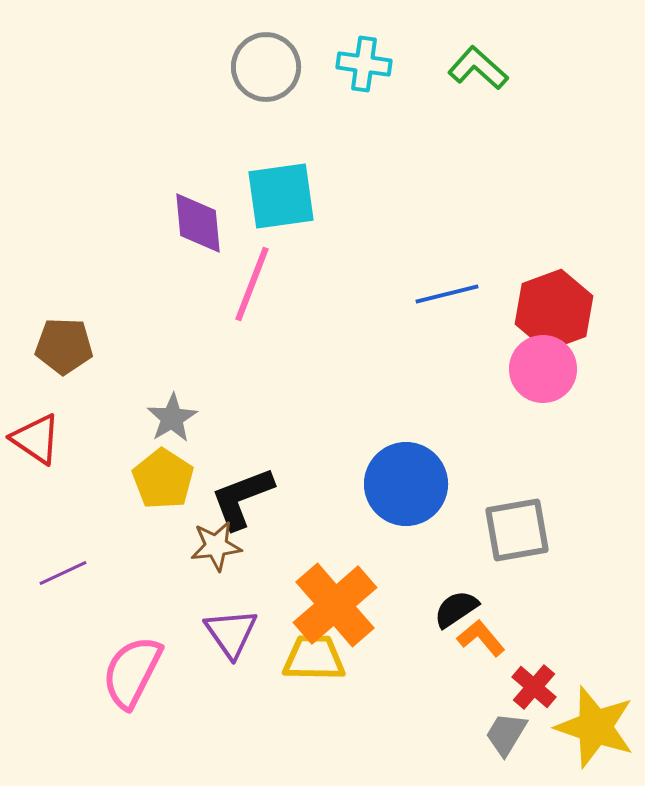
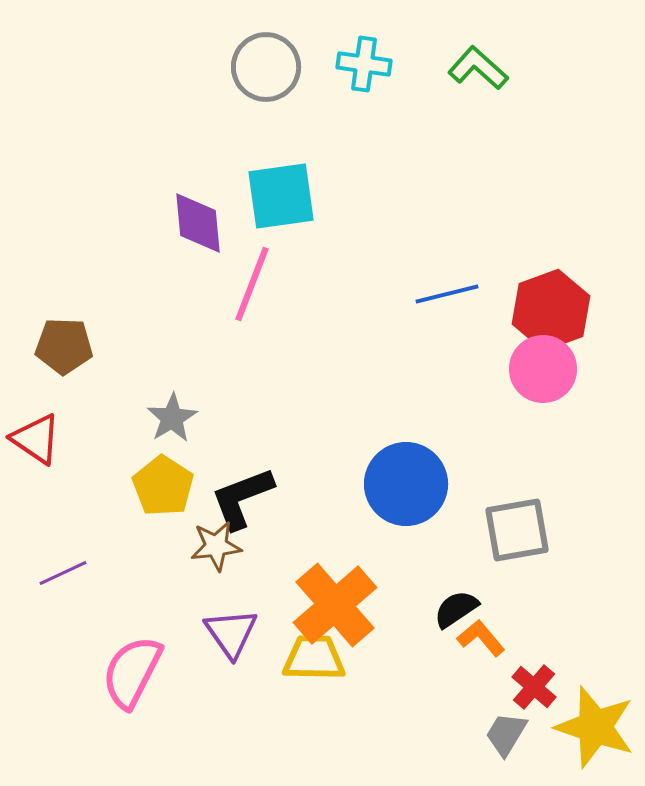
red hexagon: moved 3 px left
yellow pentagon: moved 7 px down
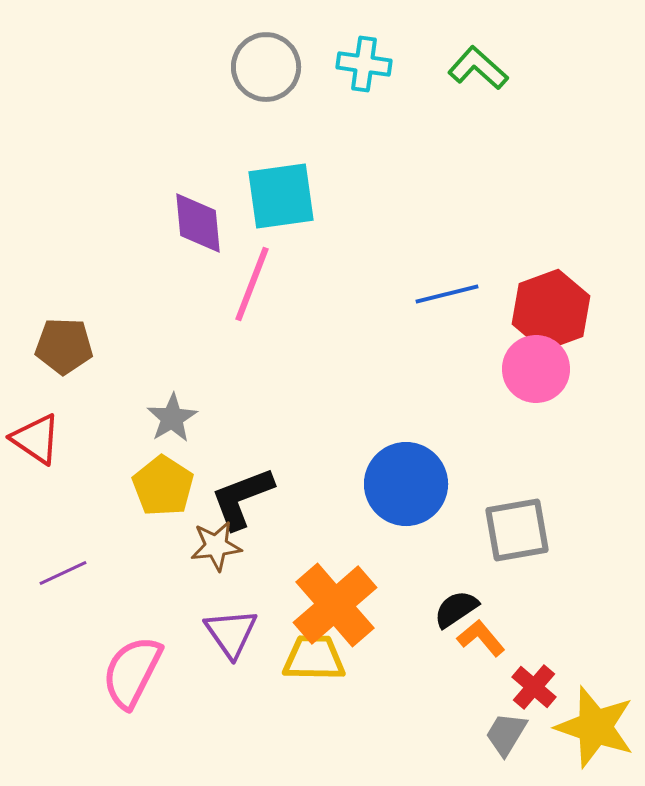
pink circle: moved 7 px left
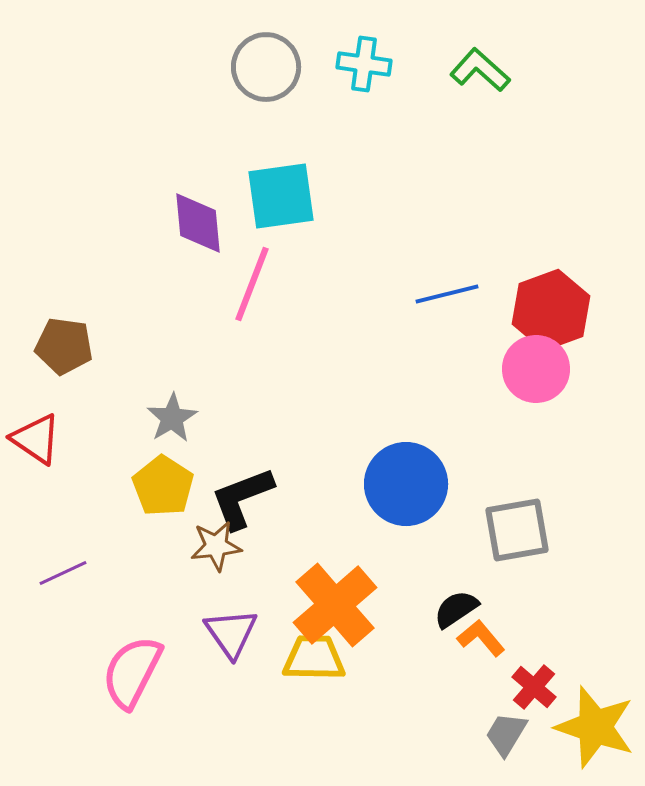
green L-shape: moved 2 px right, 2 px down
brown pentagon: rotated 6 degrees clockwise
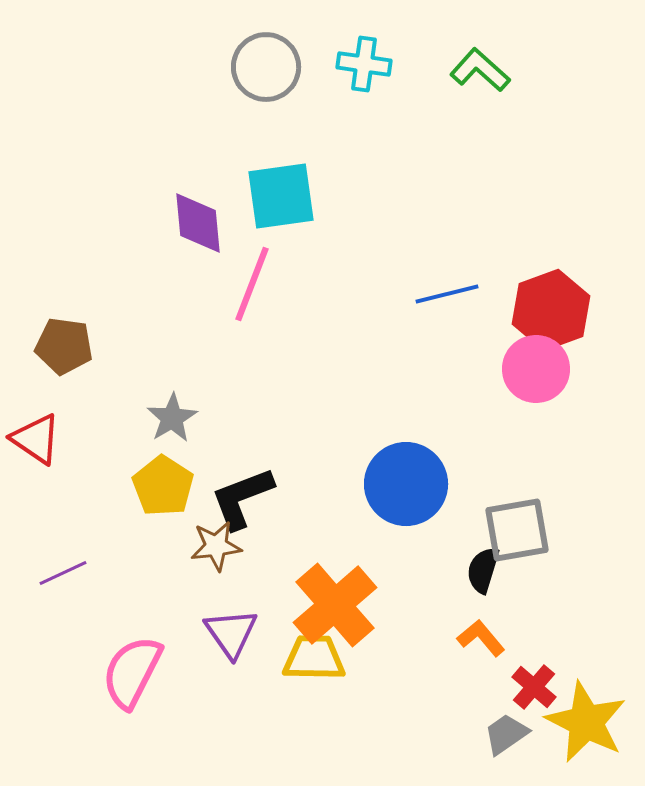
black semicircle: moved 27 px right, 39 px up; rotated 39 degrees counterclockwise
yellow star: moved 9 px left, 5 px up; rotated 8 degrees clockwise
gray trapezoid: rotated 24 degrees clockwise
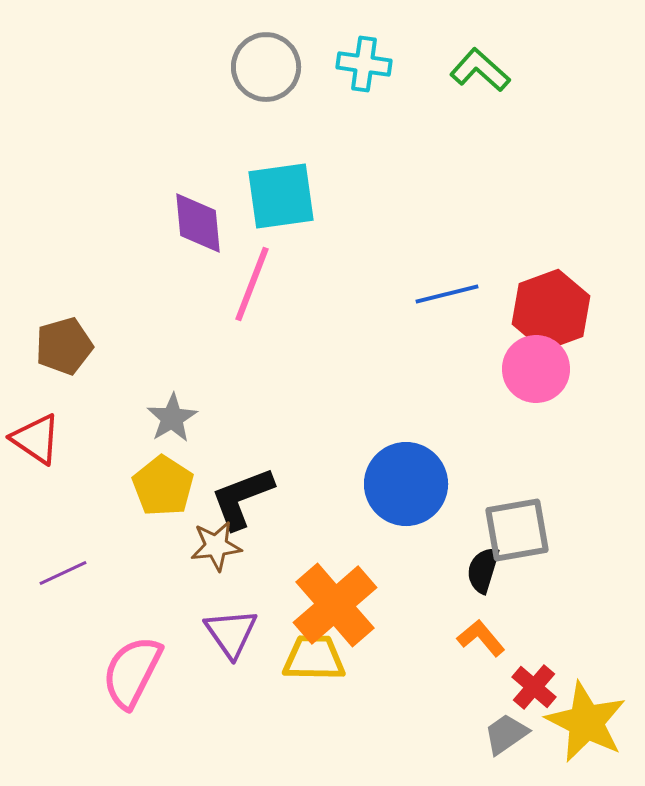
brown pentagon: rotated 24 degrees counterclockwise
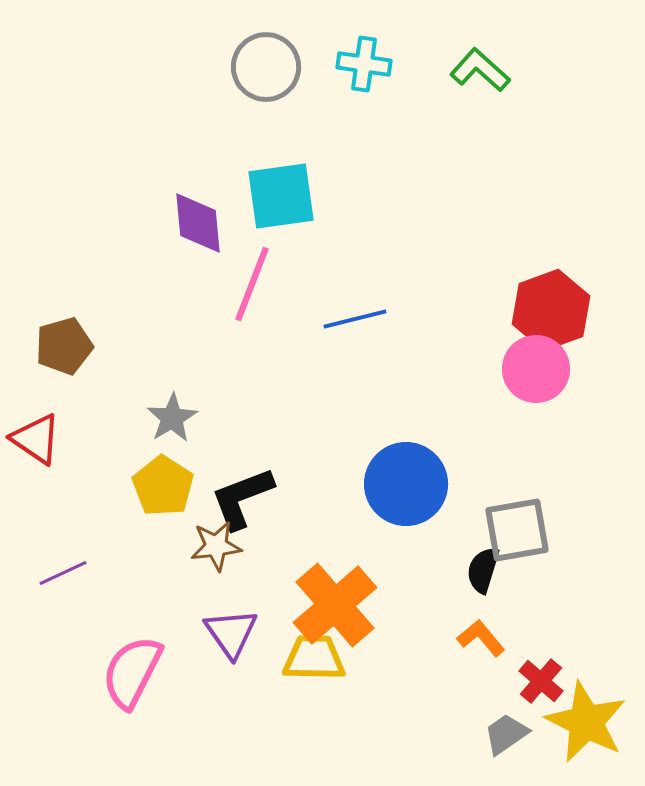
blue line: moved 92 px left, 25 px down
red cross: moved 7 px right, 6 px up
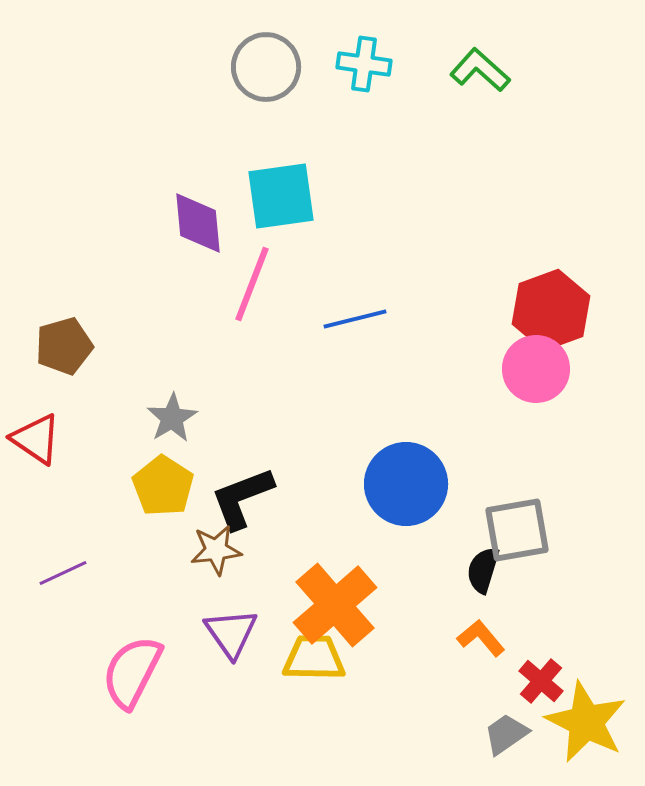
brown star: moved 4 px down
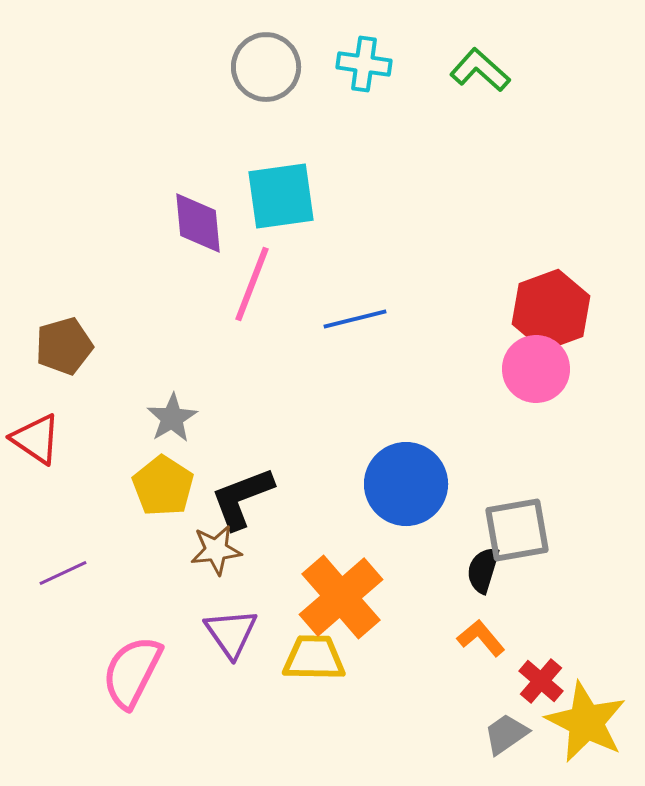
orange cross: moved 6 px right, 8 px up
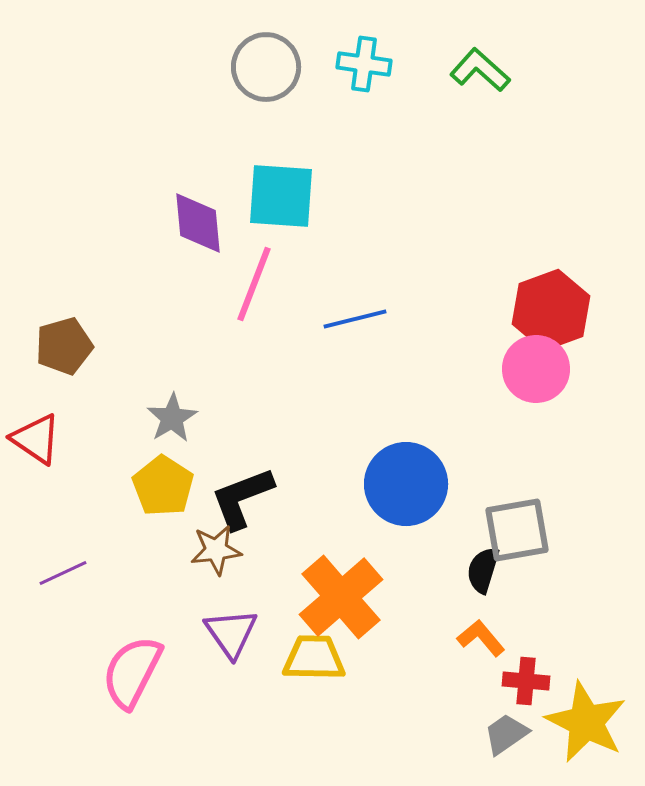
cyan square: rotated 12 degrees clockwise
pink line: moved 2 px right
red cross: moved 15 px left; rotated 36 degrees counterclockwise
